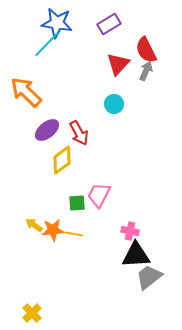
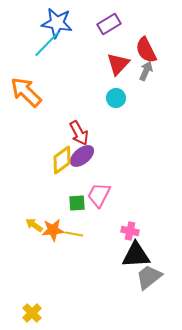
cyan circle: moved 2 px right, 6 px up
purple ellipse: moved 35 px right, 26 px down
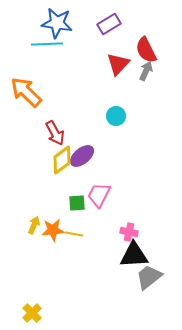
cyan line: rotated 44 degrees clockwise
cyan circle: moved 18 px down
red arrow: moved 24 px left
yellow arrow: rotated 78 degrees clockwise
pink cross: moved 1 px left, 1 px down
black triangle: moved 2 px left
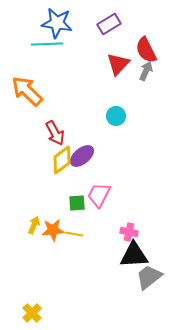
orange arrow: moved 1 px right, 1 px up
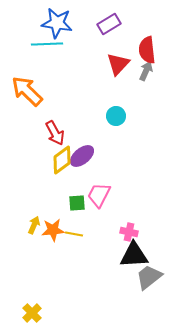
red semicircle: moved 1 px right; rotated 20 degrees clockwise
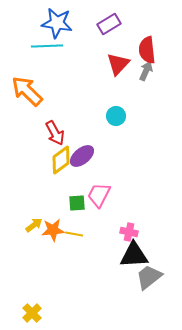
cyan line: moved 2 px down
yellow diamond: moved 1 px left
yellow arrow: rotated 30 degrees clockwise
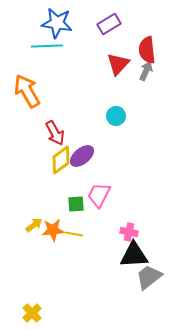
orange arrow: rotated 16 degrees clockwise
green square: moved 1 px left, 1 px down
